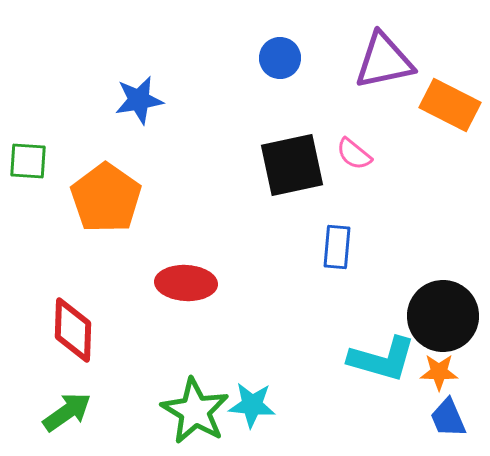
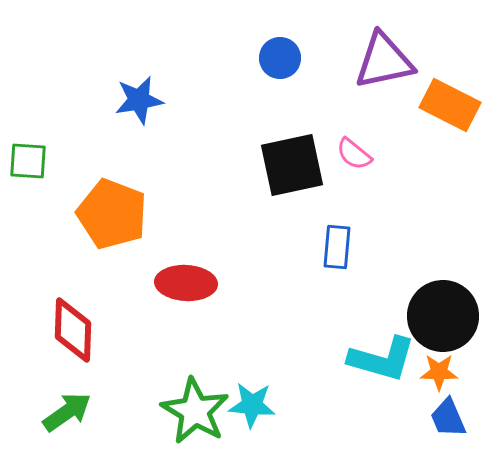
orange pentagon: moved 6 px right, 16 px down; rotated 14 degrees counterclockwise
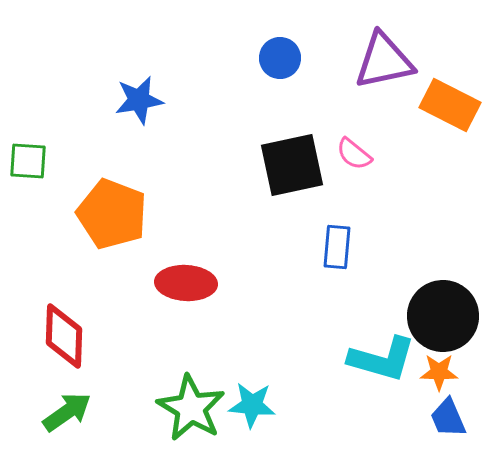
red diamond: moved 9 px left, 6 px down
green star: moved 4 px left, 3 px up
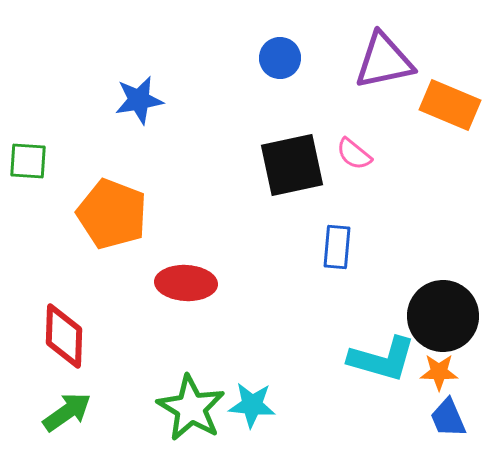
orange rectangle: rotated 4 degrees counterclockwise
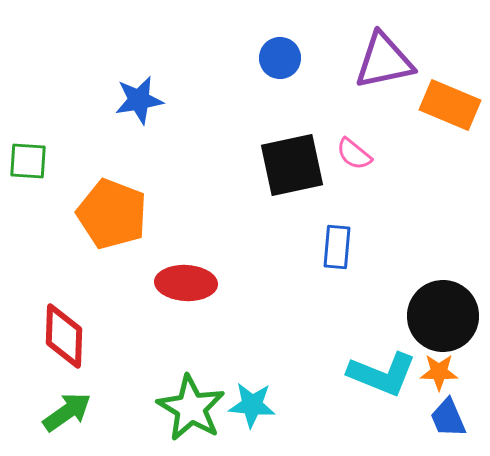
cyan L-shape: moved 15 px down; rotated 6 degrees clockwise
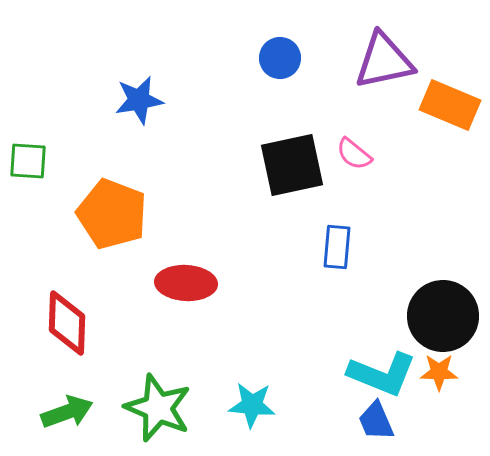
red diamond: moved 3 px right, 13 px up
green star: moved 33 px left; rotated 8 degrees counterclockwise
green arrow: rotated 15 degrees clockwise
blue trapezoid: moved 72 px left, 3 px down
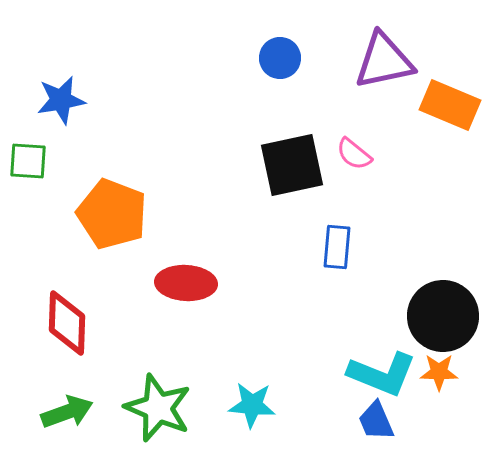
blue star: moved 78 px left
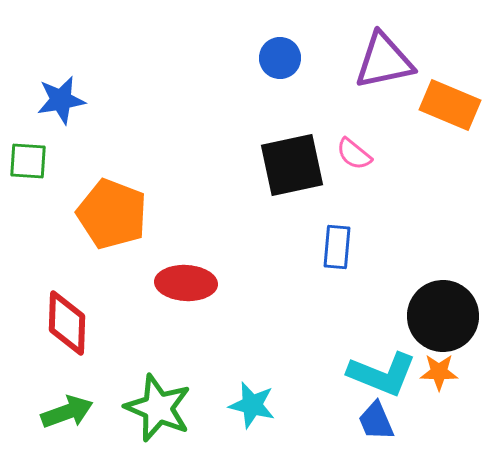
cyan star: rotated 9 degrees clockwise
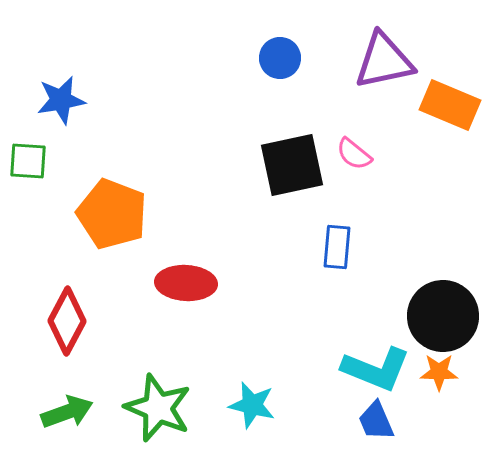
red diamond: moved 2 px up; rotated 26 degrees clockwise
cyan L-shape: moved 6 px left, 5 px up
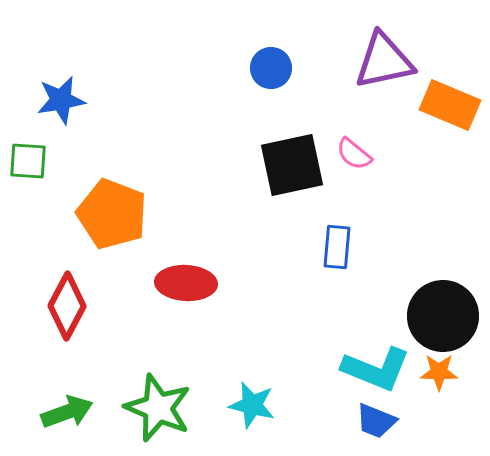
blue circle: moved 9 px left, 10 px down
red diamond: moved 15 px up
blue trapezoid: rotated 45 degrees counterclockwise
